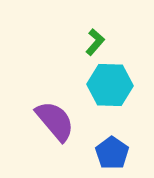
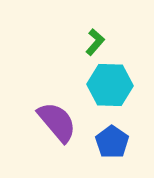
purple semicircle: moved 2 px right, 1 px down
blue pentagon: moved 11 px up
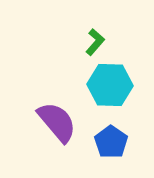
blue pentagon: moved 1 px left
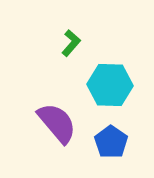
green L-shape: moved 24 px left, 1 px down
purple semicircle: moved 1 px down
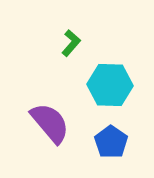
purple semicircle: moved 7 px left
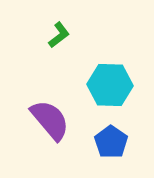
green L-shape: moved 12 px left, 8 px up; rotated 12 degrees clockwise
purple semicircle: moved 3 px up
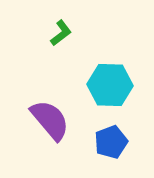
green L-shape: moved 2 px right, 2 px up
blue pentagon: rotated 16 degrees clockwise
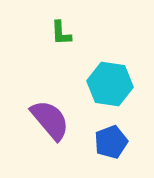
green L-shape: rotated 124 degrees clockwise
cyan hexagon: moved 1 px up; rotated 6 degrees clockwise
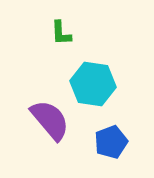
cyan hexagon: moved 17 px left
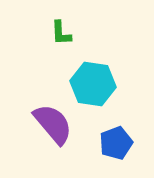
purple semicircle: moved 3 px right, 4 px down
blue pentagon: moved 5 px right, 1 px down
